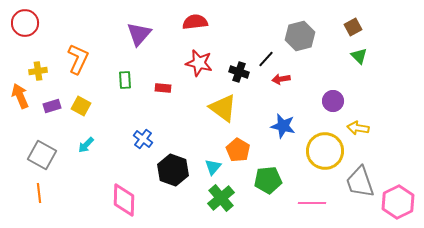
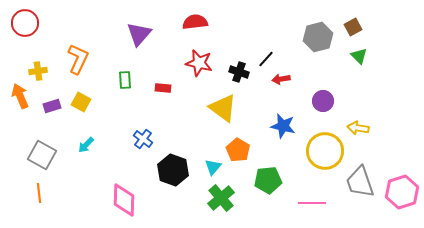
gray hexagon: moved 18 px right, 1 px down
purple circle: moved 10 px left
yellow square: moved 4 px up
pink hexagon: moved 4 px right, 10 px up; rotated 8 degrees clockwise
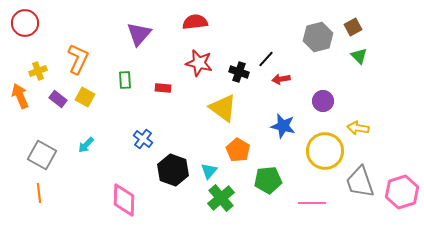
yellow cross: rotated 12 degrees counterclockwise
yellow square: moved 4 px right, 5 px up
purple rectangle: moved 6 px right, 7 px up; rotated 54 degrees clockwise
cyan triangle: moved 4 px left, 4 px down
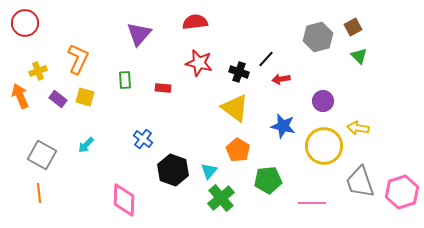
yellow square: rotated 12 degrees counterclockwise
yellow triangle: moved 12 px right
yellow circle: moved 1 px left, 5 px up
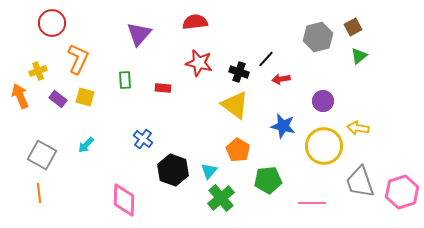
red circle: moved 27 px right
green triangle: rotated 36 degrees clockwise
yellow triangle: moved 3 px up
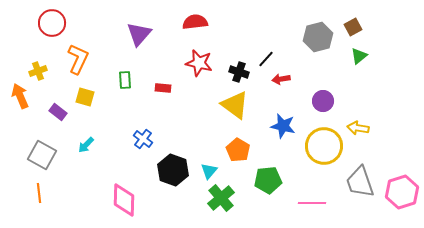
purple rectangle: moved 13 px down
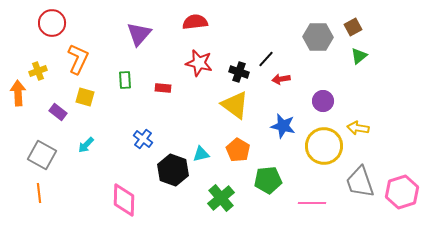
gray hexagon: rotated 16 degrees clockwise
orange arrow: moved 2 px left, 3 px up; rotated 20 degrees clockwise
cyan triangle: moved 8 px left, 17 px up; rotated 36 degrees clockwise
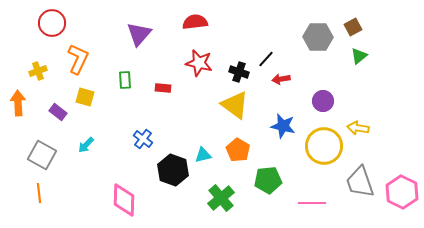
orange arrow: moved 10 px down
cyan triangle: moved 2 px right, 1 px down
pink hexagon: rotated 16 degrees counterclockwise
